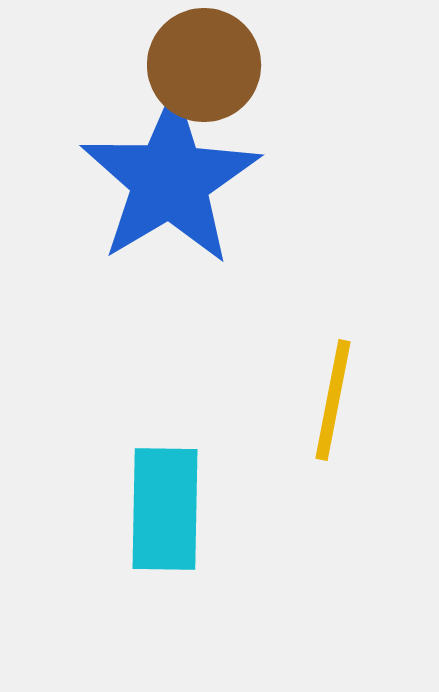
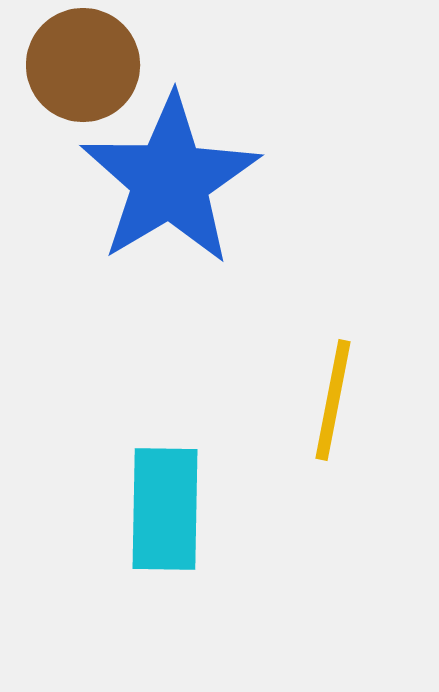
brown circle: moved 121 px left
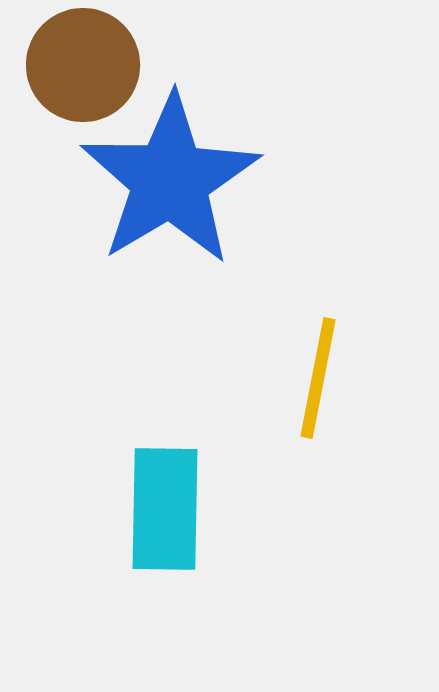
yellow line: moved 15 px left, 22 px up
